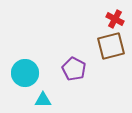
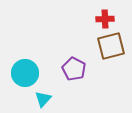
red cross: moved 10 px left; rotated 30 degrees counterclockwise
cyan triangle: moved 1 px up; rotated 48 degrees counterclockwise
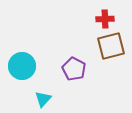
cyan circle: moved 3 px left, 7 px up
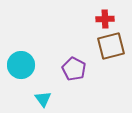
cyan circle: moved 1 px left, 1 px up
cyan triangle: rotated 18 degrees counterclockwise
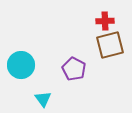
red cross: moved 2 px down
brown square: moved 1 px left, 1 px up
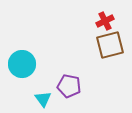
red cross: rotated 24 degrees counterclockwise
cyan circle: moved 1 px right, 1 px up
purple pentagon: moved 5 px left, 17 px down; rotated 15 degrees counterclockwise
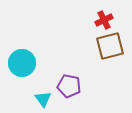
red cross: moved 1 px left, 1 px up
brown square: moved 1 px down
cyan circle: moved 1 px up
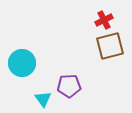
purple pentagon: rotated 15 degrees counterclockwise
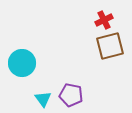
purple pentagon: moved 2 px right, 9 px down; rotated 15 degrees clockwise
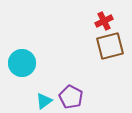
red cross: moved 1 px down
purple pentagon: moved 2 px down; rotated 15 degrees clockwise
cyan triangle: moved 1 px right, 2 px down; rotated 30 degrees clockwise
